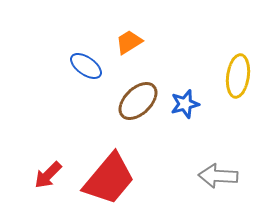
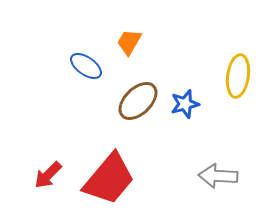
orange trapezoid: rotated 28 degrees counterclockwise
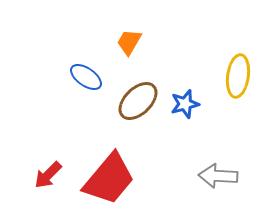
blue ellipse: moved 11 px down
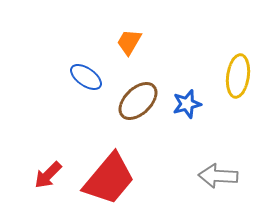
blue star: moved 2 px right
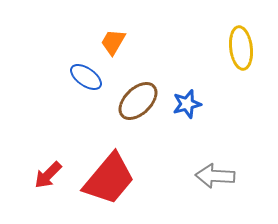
orange trapezoid: moved 16 px left
yellow ellipse: moved 3 px right, 28 px up; rotated 15 degrees counterclockwise
gray arrow: moved 3 px left
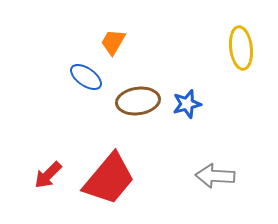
brown ellipse: rotated 36 degrees clockwise
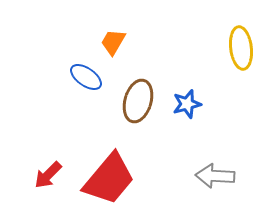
brown ellipse: rotated 66 degrees counterclockwise
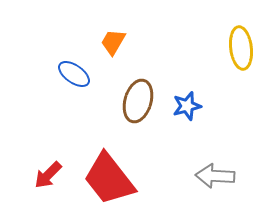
blue ellipse: moved 12 px left, 3 px up
blue star: moved 2 px down
red trapezoid: rotated 102 degrees clockwise
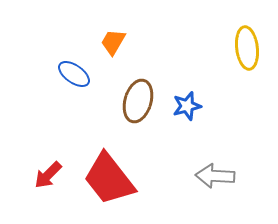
yellow ellipse: moved 6 px right
